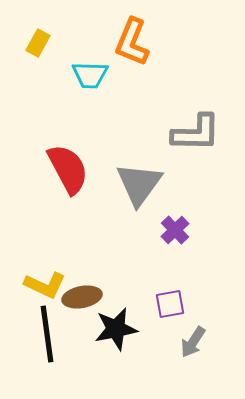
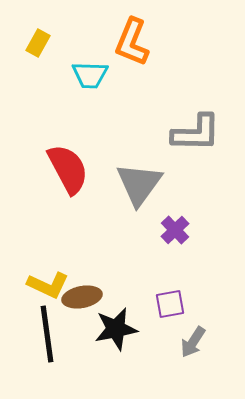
yellow L-shape: moved 3 px right
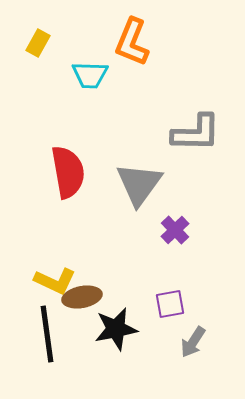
red semicircle: moved 3 px down; rotated 18 degrees clockwise
yellow L-shape: moved 7 px right, 4 px up
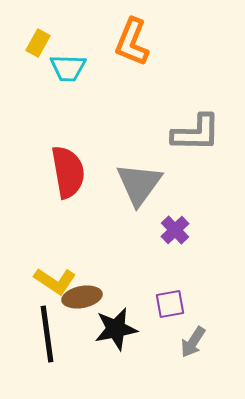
cyan trapezoid: moved 22 px left, 7 px up
yellow L-shape: rotated 9 degrees clockwise
